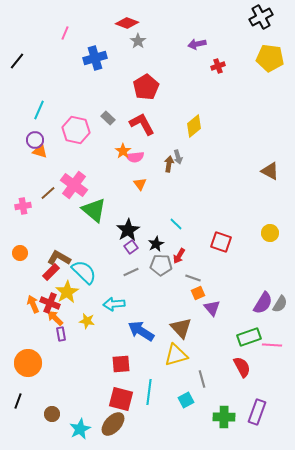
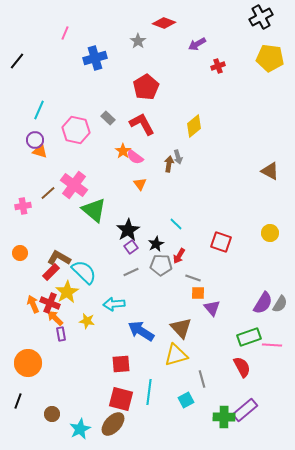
red diamond at (127, 23): moved 37 px right
purple arrow at (197, 44): rotated 18 degrees counterclockwise
pink semicircle at (135, 157): rotated 42 degrees clockwise
orange square at (198, 293): rotated 24 degrees clockwise
purple rectangle at (257, 412): moved 12 px left, 2 px up; rotated 30 degrees clockwise
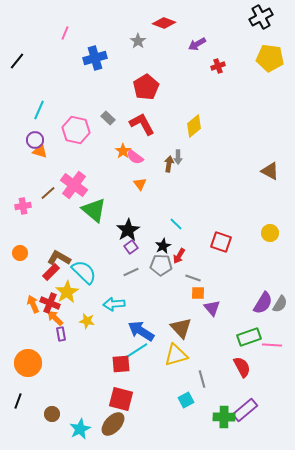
gray arrow at (178, 157): rotated 16 degrees clockwise
black star at (156, 244): moved 7 px right, 2 px down
cyan line at (149, 392): moved 13 px left, 41 px up; rotated 50 degrees clockwise
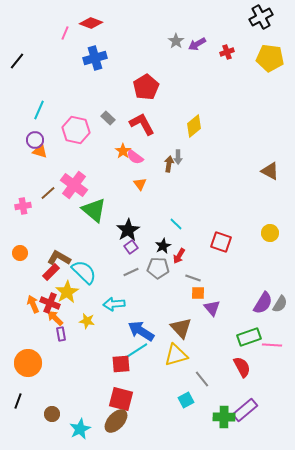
red diamond at (164, 23): moved 73 px left
gray star at (138, 41): moved 38 px right
red cross at (218, 66): moved 9 px right, 14 px up
gray pentagon at (161, 265): moved 3 px left, 3 px down
gray line at (202, 379): rotated 24 degrees counterclockwise
brown ellipse at (113, 424): moved 3 px right, 3 px up
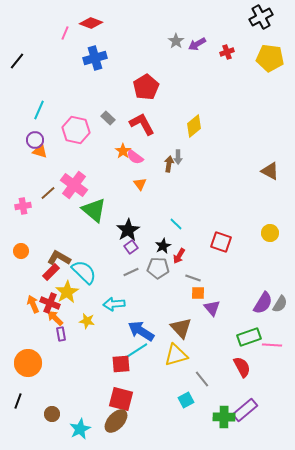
orange circle at (20, 253): moved 1 px right, 2 px up
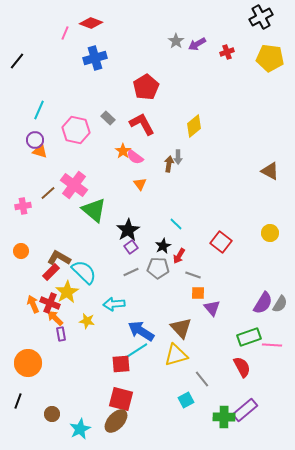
red square at (221, 242): rotated 20 degrees clockwise
gray line at (193, 278): moved 3 px up
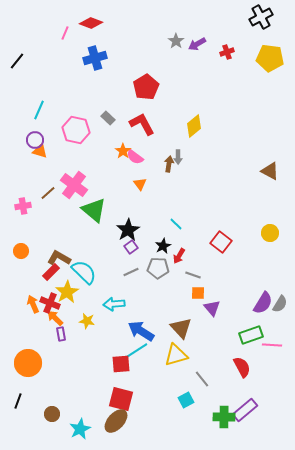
green rectangle at (249, 337): moved 2 px right, 2 px up
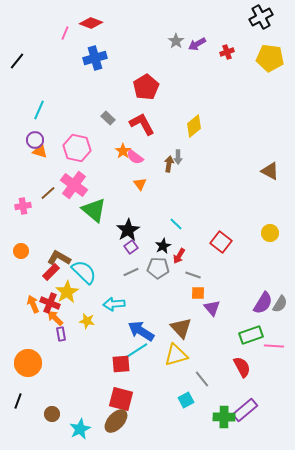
pink hexagon at (76, 130): moved 1 px right, 18 px down
pink line at (272, 345): moved 2 px right, 1 px down
